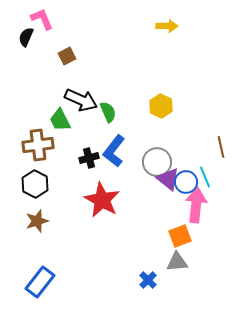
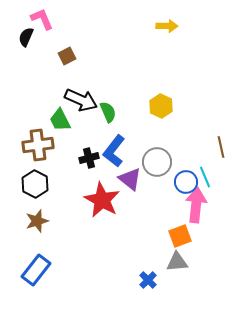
purple triangle: moved 38 px left
blue rectangle: moved 4 px left, 12 px up
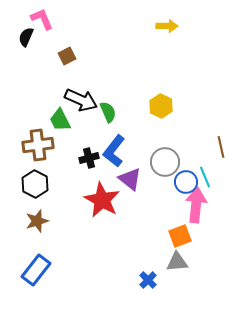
gray circle: moved 8 px right
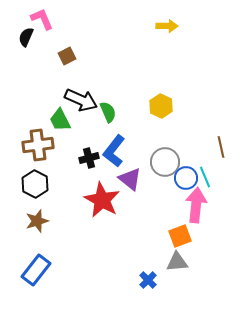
blue circle: moved 4 px up
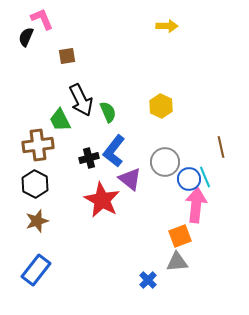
brown square: rotated 18 degrees clockwise
black arrow: rotated 40 degrees clockwise
blue circle: moved 3 px right, 1 px down
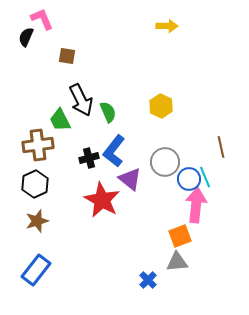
brown square: rotated 18 degrees clockwise
black hexagon: rotated 8 degrees clockwise
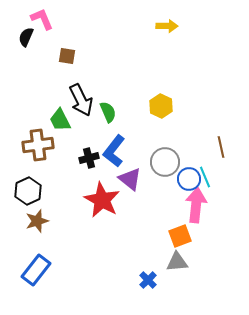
black hexagon: moved 7 px left, 7 px down
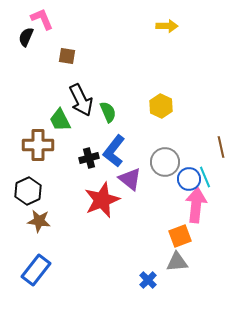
brown cross: rotated 8 degrees clockwise
red star: rotated 21 degrees clockwise
brown star: moved 2 px right; rotated 25 degrees clockwise
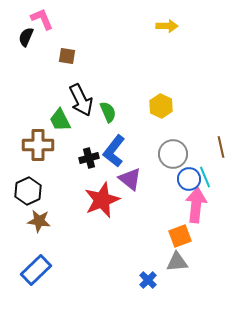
gray circle: moved 8 px right, 8 px up
blue rectangle: rotated 8 degrees clockwise
